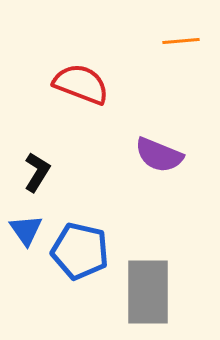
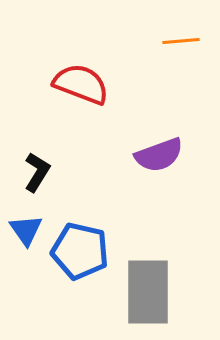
purple semicircle: rotated 42 degrees counterclockwise
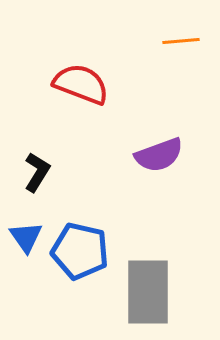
blue triangle: moved 7 px down
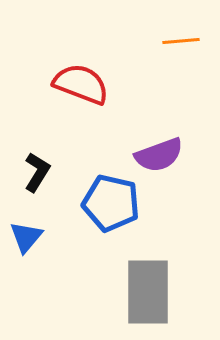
blue triangle: rotated 15 degrees clockwise
blue pentagon: moved 31 px right, 48 px up
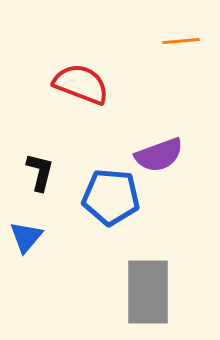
black L-shape: moved 3 px right; rotated 18 degrees counterclockwise
blue pentagon: moved 6 px up; rotated 8 degrees counterclockwise
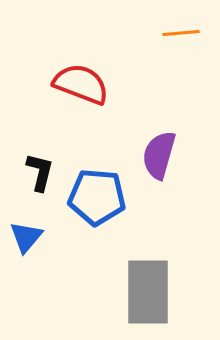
orange line: moved 8 px up
purple semicircle: rotated 126 degrees clockwise
blue pentagon: moved 14 px left
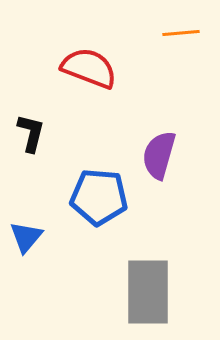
red semicircle: moved 8 px right, 16 px up
black L-shape: moved 9 px left, 39 px up
blue pentagon: moved 2 px right
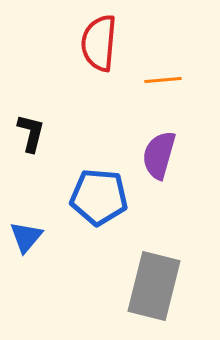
orange line: moved 18 px left, 47 px down
red semicircle: moved 10 px right, 25 px up; rotated 106 degrees counterclockwise
gray rectangle: moved 6 px right, 6 px up; rotated 14 degrees clockwise
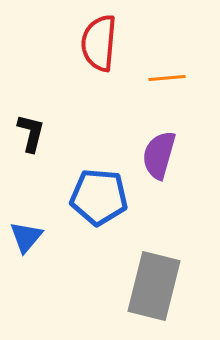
orange line: moved 4 px right, 2 px up
